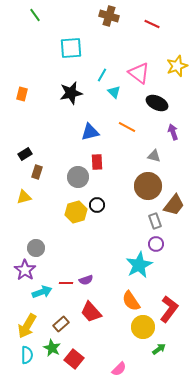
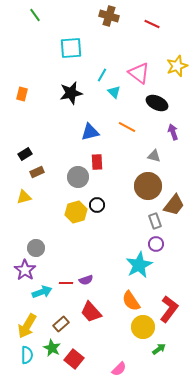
brown rectangle at (37, 172): rotated 48 degrees clockwise
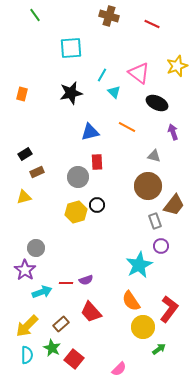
purple circle at (156, 244): moved 5 px right, 2 px down
yellow arrow at (27, 326): rotated 15 degrees clockwise
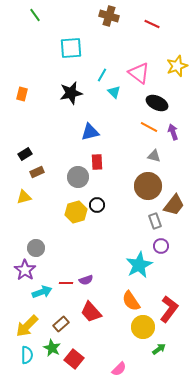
orange line at (127, 127): moved 22 px right
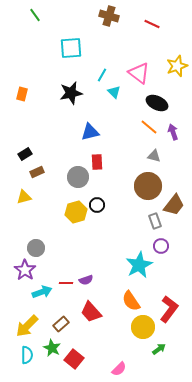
orange line at (149, 127): rotated 12 degrees clockwise
